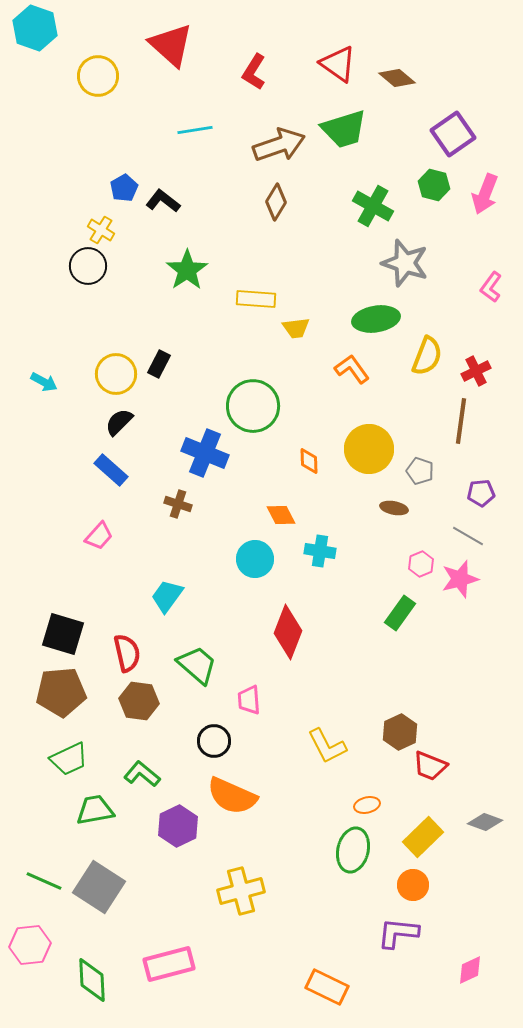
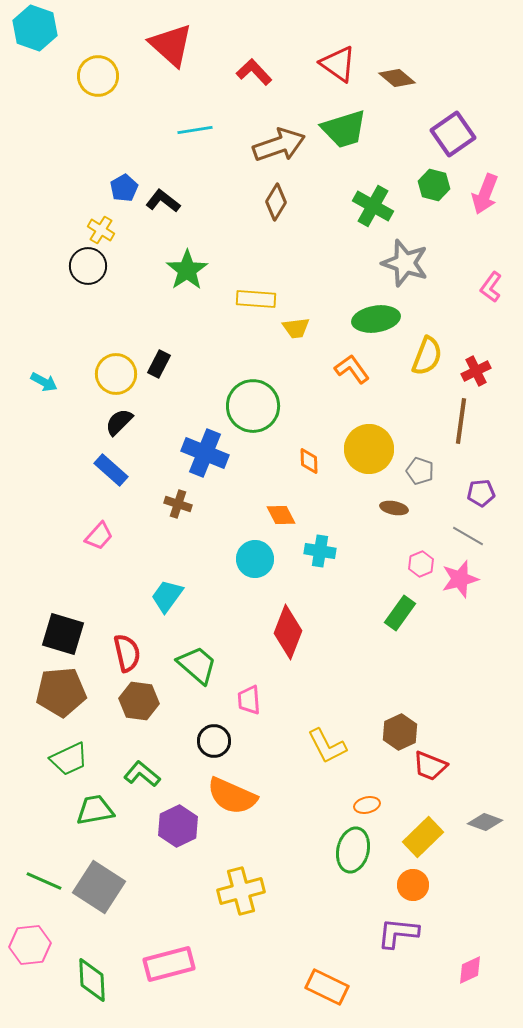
red L-shape at (254, 72): rotated 105 degrees clockwise
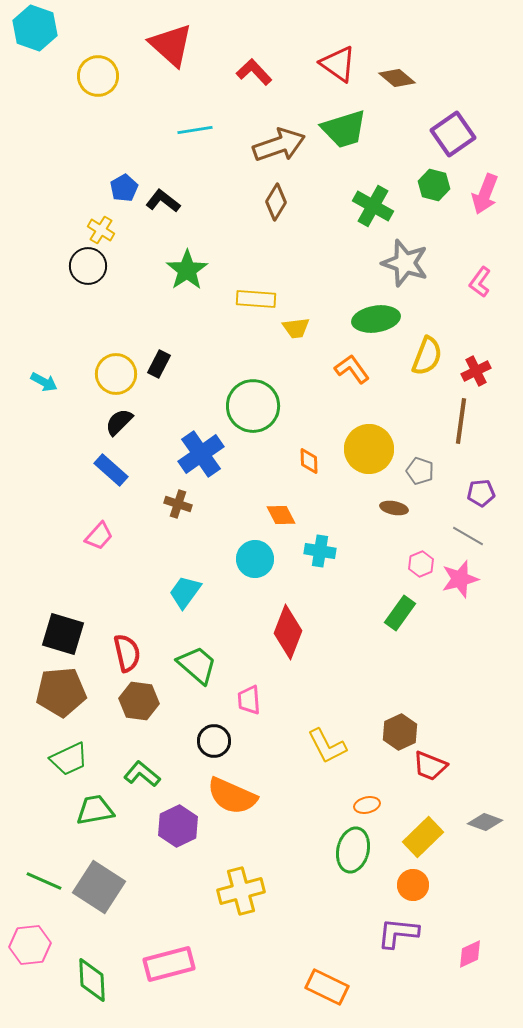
pink L-shape at (491, 287): moved 11 px left, 5 px up
blue cross at (205, 453): moved 4 px left, 1 px down; rotated 33 degrees clockwise
cyan trapezoid at (167, 596): moved 18 px right, 4 px up
pink diamond at (470, 970): moved 16 px up
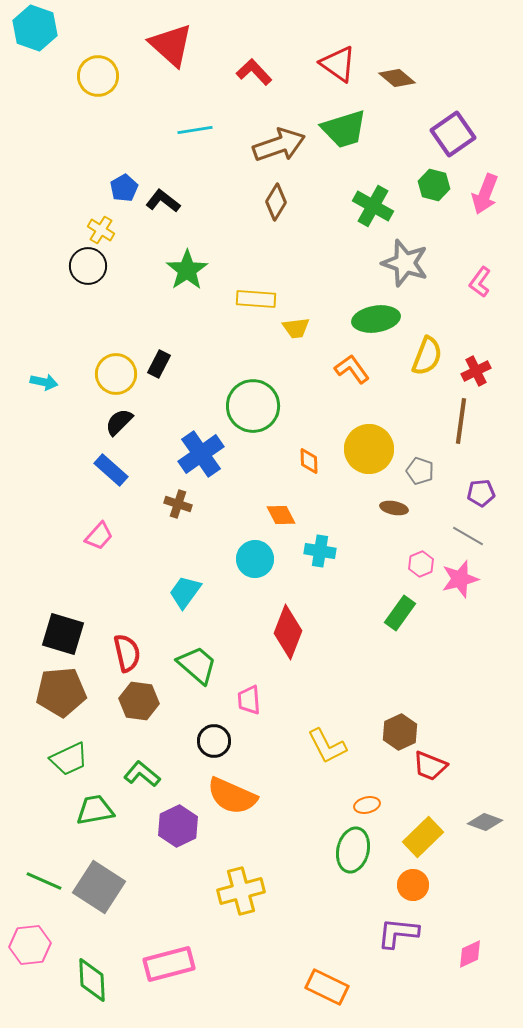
cyan arrow at (44, 382): rotated 16 degrees counterclockwise
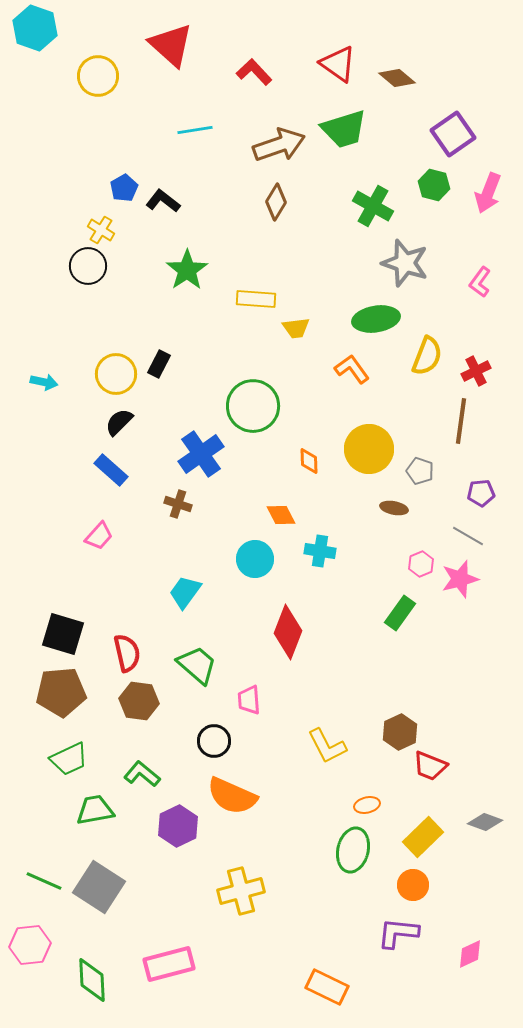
pink arrow at (485, 194): moved 3 px right, 1 px up
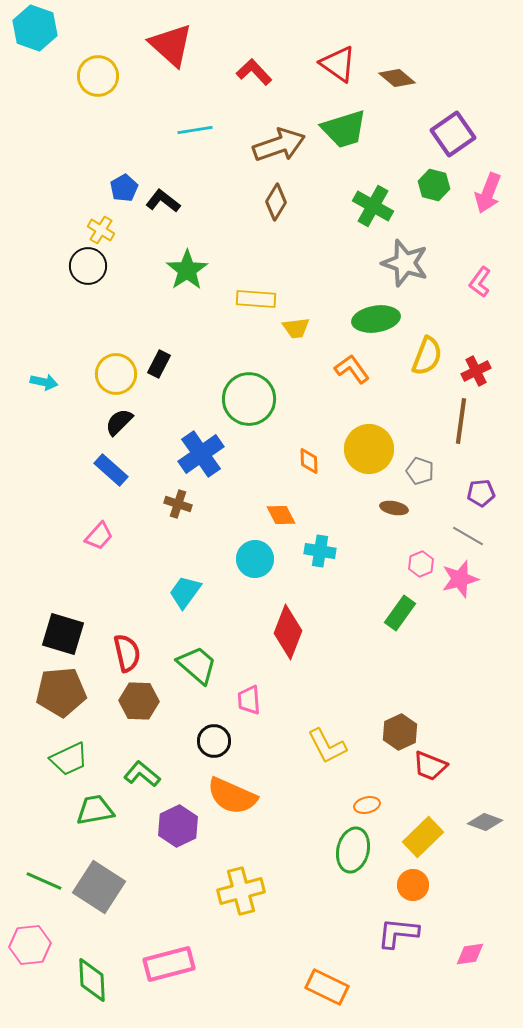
green circle at (253, 406): moved 4 px left, 7 px up
brown hexagon at (139, 701): rotated 6 degrees counterclockwise
pink diamond at (470, 954): rotated 16 degrees clockwise
